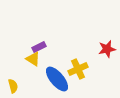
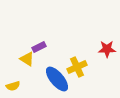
red star: rotated 12 degrees clockwise
yellow triangle: moved 6 px left
yellow cross: moved 1 px left, 2 px up
yellow semicircle: rotated 88 degrees clockwise
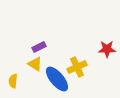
yellow triangle: moved 8 px right, 5 px down
yellow semicircle: moved 5 px up; rotated 112 degrees clockwise
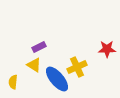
yellow triangle: moved 1 px left, 1 px down
yellow semicircle: moved 1 px down
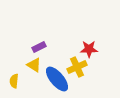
red star: moved 18 px left
yellow semicircle: moved 1 px right, 1 px up
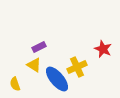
red star: moved 14 px right; rotated 24 degrees clockwise
yellow semicircle: moved 1 px right, 3 px down; rotated 24 degrees counterclockwise
